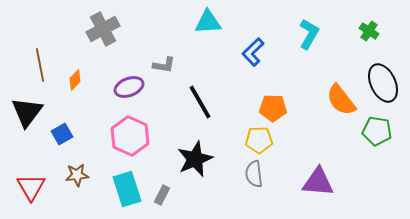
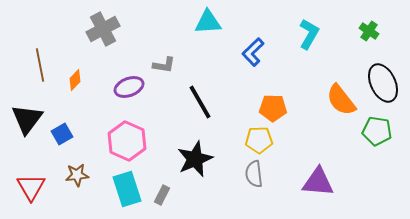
black triangle: moved 7 px down
pink hexagon: moved 3 px left, 5 px down
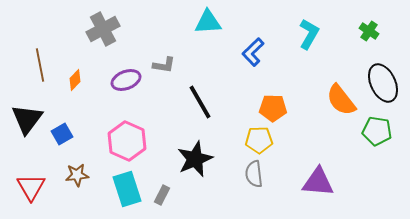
purple ellipse: moved 3 px left, 7 px up
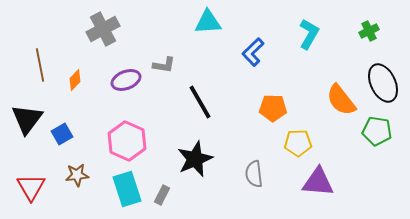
green cross: rotated 30 degrees clockwise
yellow pentagon: moved 39 px right, 3 px down
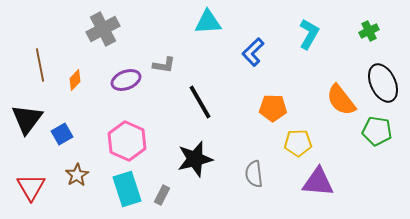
black star: rotated 9 degrees clockwise
brown star: rotated 25 degrees counterclockwise
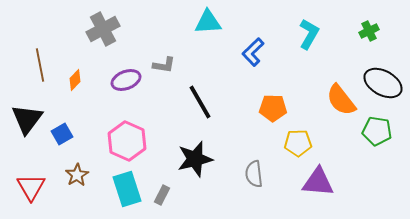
black ellipse: rotated 36 degrees counterclockwise
